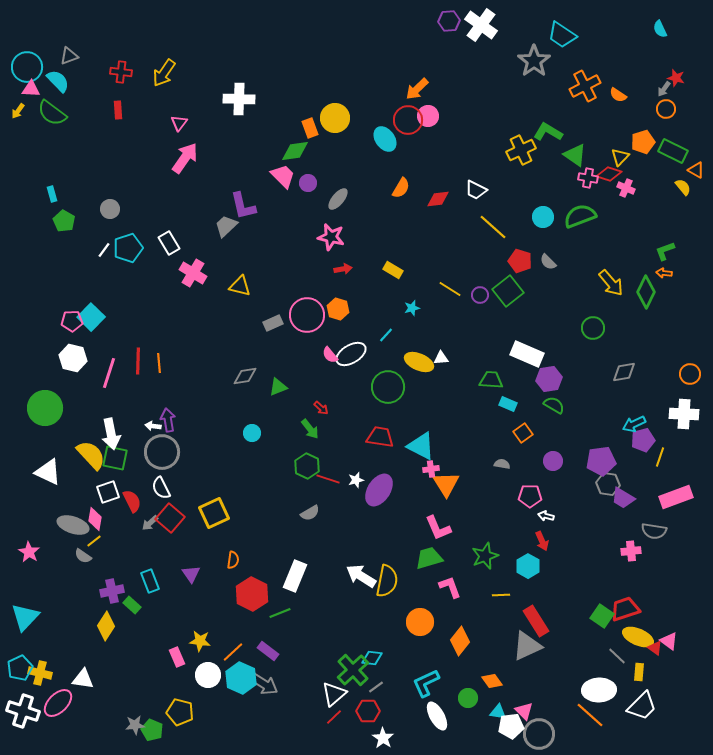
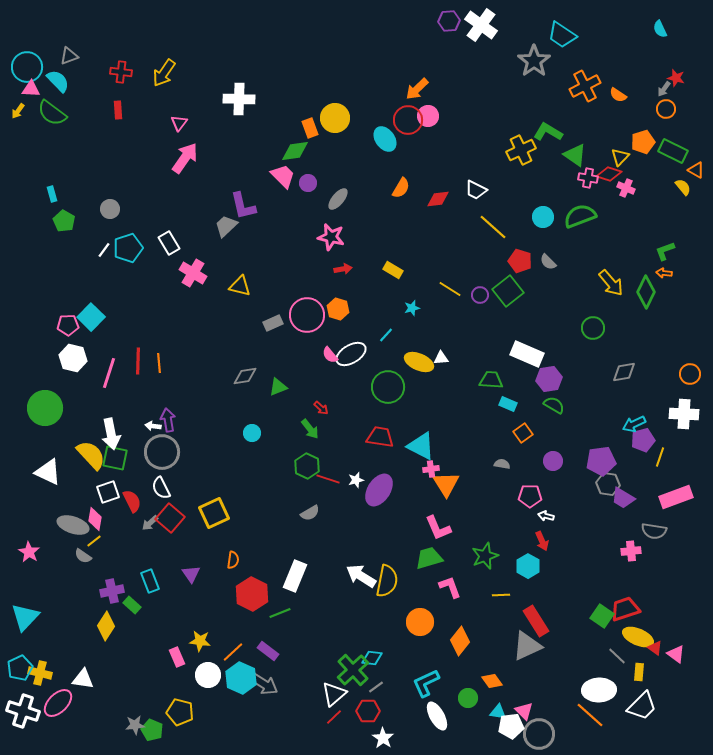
pink pentagon at (72, 321): moved 4 px left, 4 px down
pink triangle at (669, 641): moved 7 px right, 13 px down
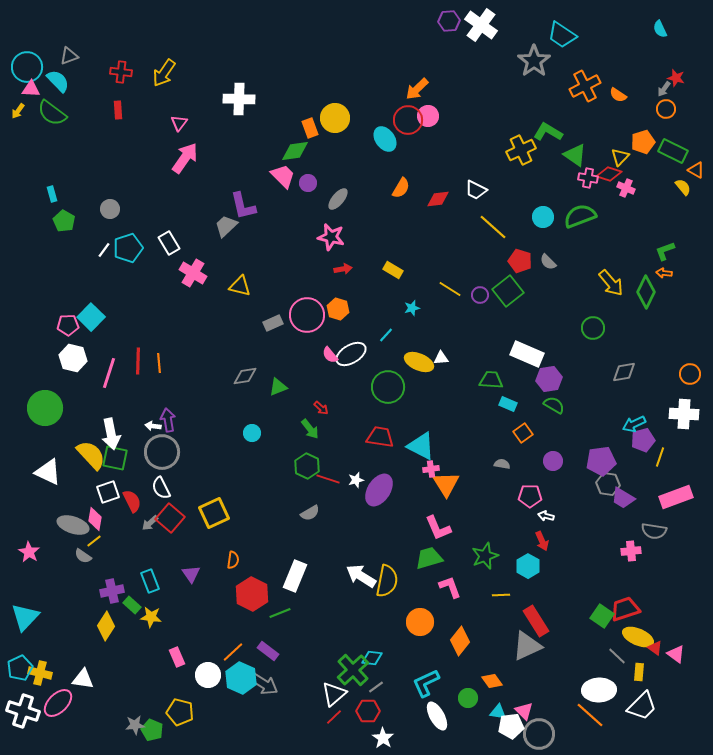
yellow star at (200, 641): moved 49 px left, 24 px up
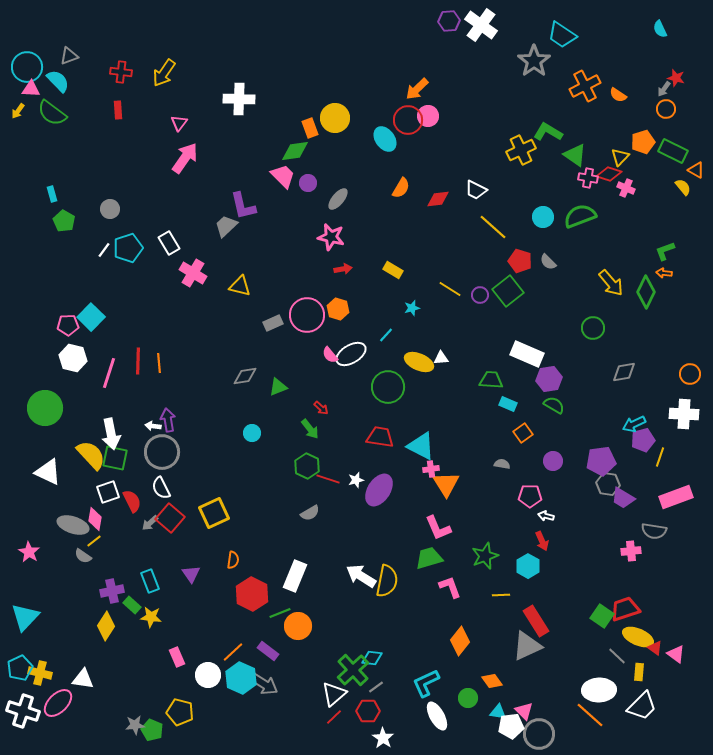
orange circle at (420, 622): moved 122 px left, 4 px down
